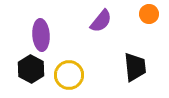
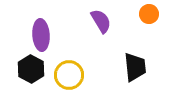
purple semicircle: rotated 70 degrees counterclockwise
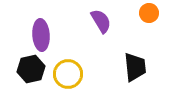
orange circle: moved 1 px up
black hexagon: rotated 20 degrees clockwise
yellow circle: moved 1 px left, 1 px up
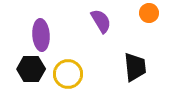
black hexagon: rotated 12 degrees clockwise
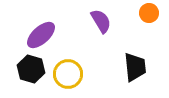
purple ellipse: rotated 52 degrees clockwise
black hexagon: rotated 16 degrees clockwise
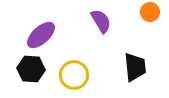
orange circle: moved 1 px right, 1 px up
black hexagon: rotated 12 degrees counterclockwise
yellow circle: moved 6 px right, 1 px down
